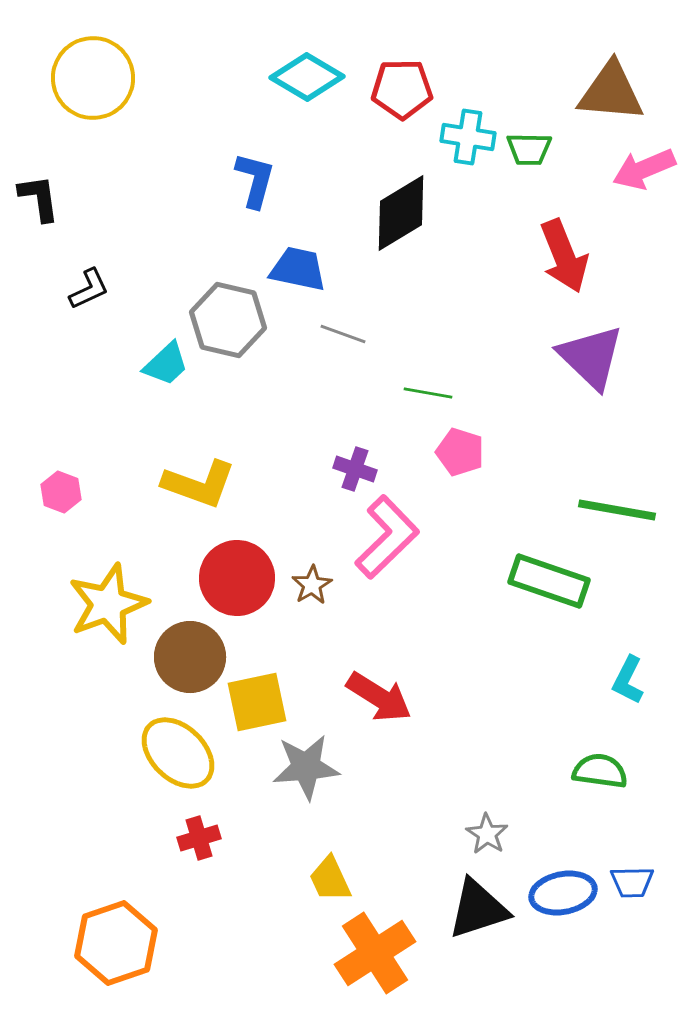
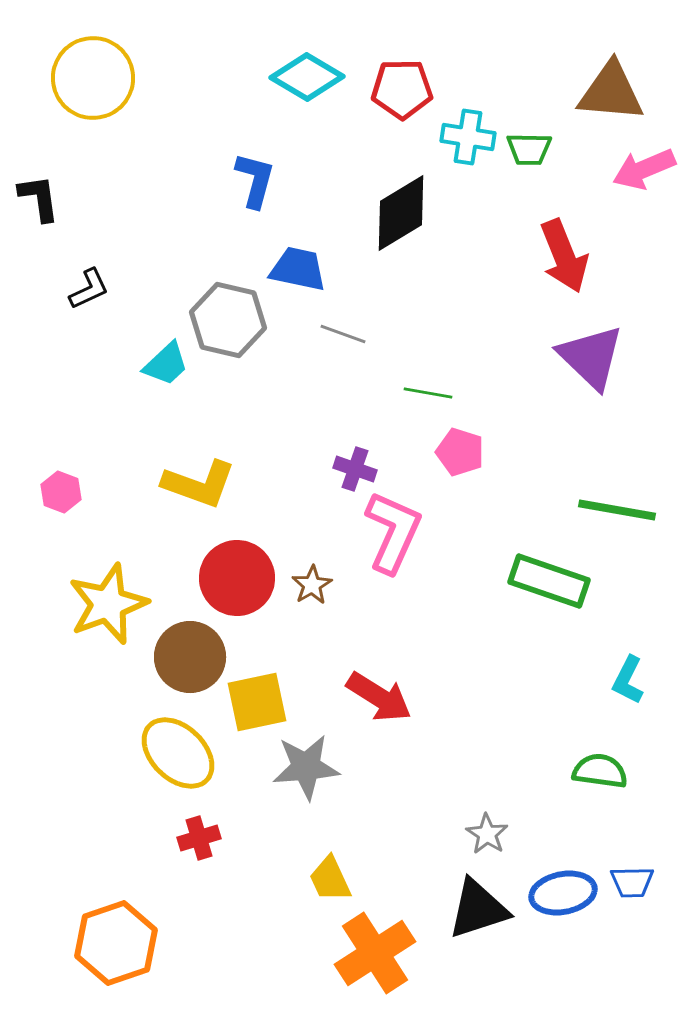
pink L-shape at (387, 537): moved 6 px right, 5 px up; rotated 22 degrees counterclockwise
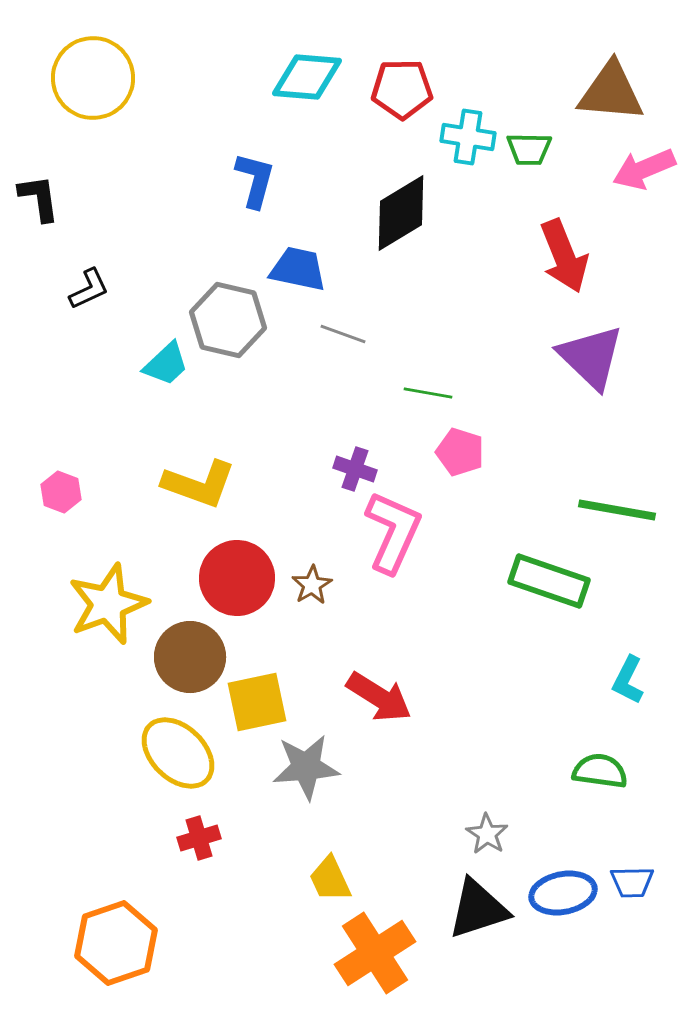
cyan diamond at (307, 77): rotated 26 degrees counterclockwise
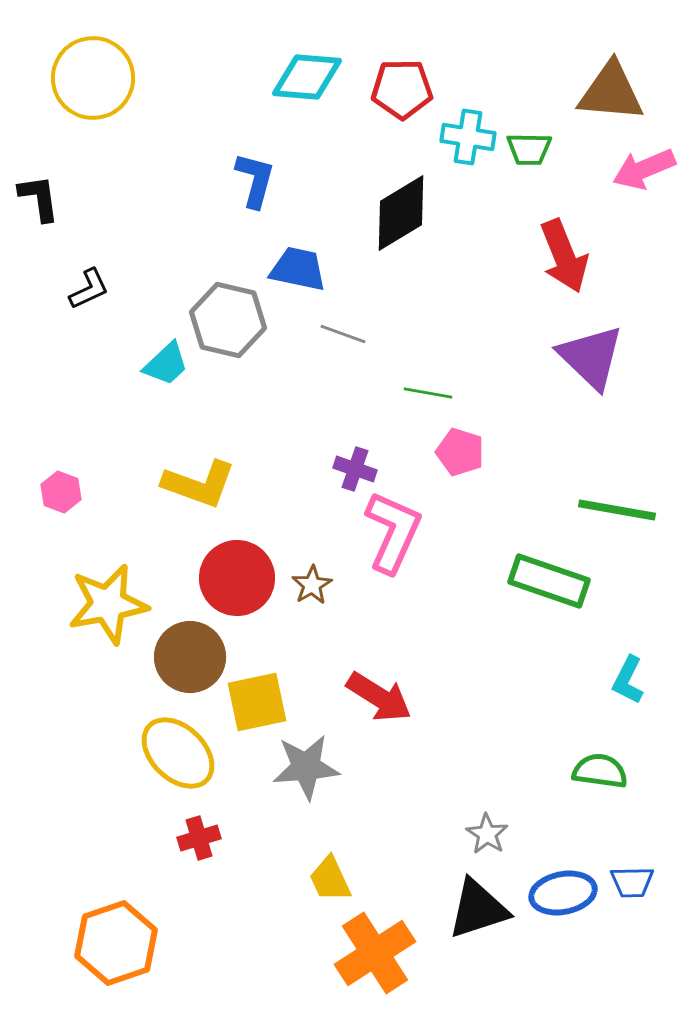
yellow star at (108, 604): rotated 10 degrees clockwise
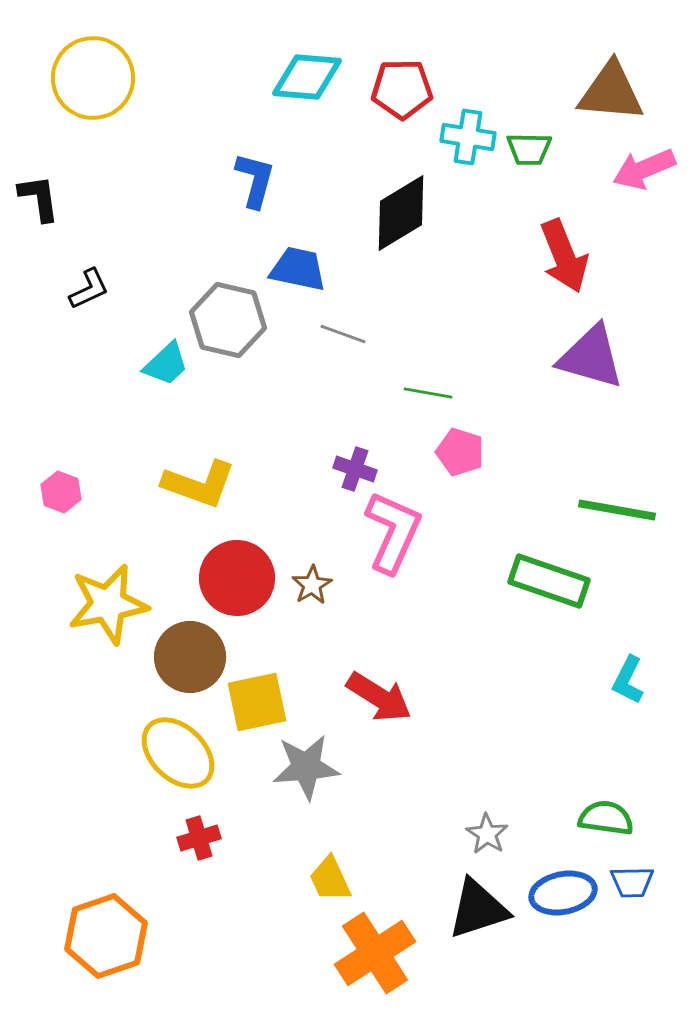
purple triangle at (591, 357): rotated 28 degrees counterclockwise
green semicircle at (600, 771): moved 6 px right, 47 px down
orange hexagon at (116, 943): moved 10 px left, 7 px up
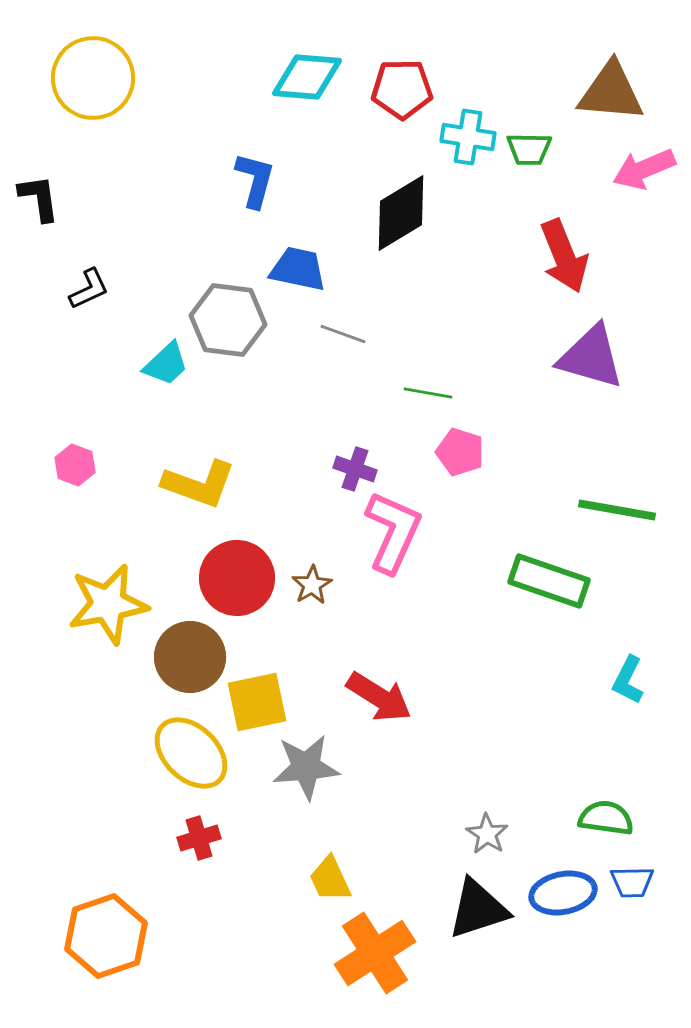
gray hexagon at (228, 320): rotated 6 degrees counterclockwise
pink hexagon at (61, 492): moved 14 px right, 27 px up
yellow ellipse at (178, 753): moved 13 px right
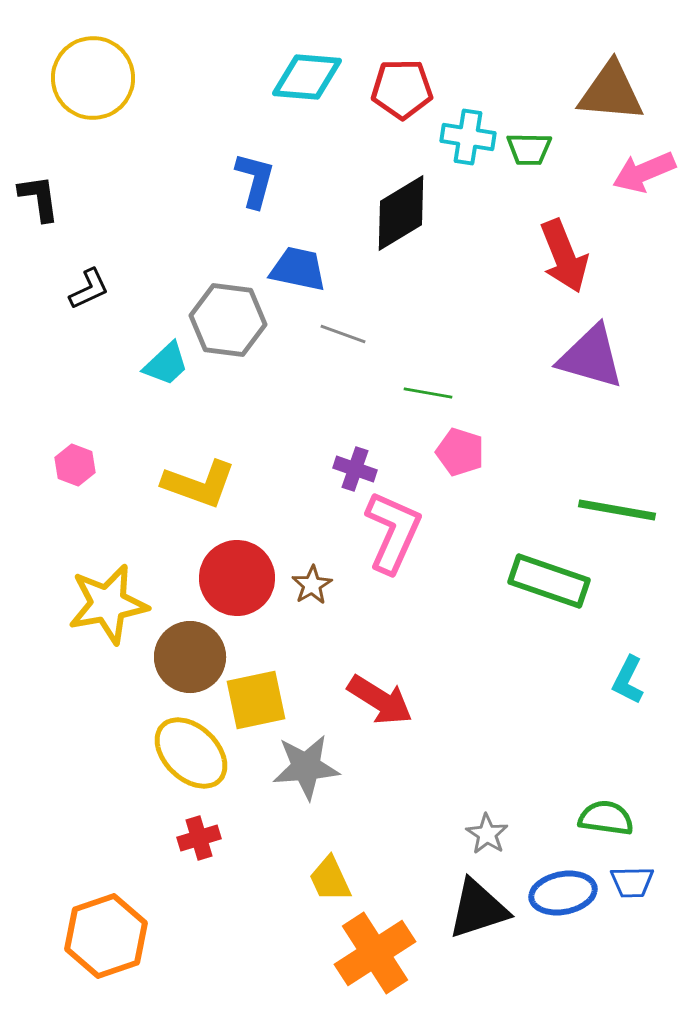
pink arrow at (644, 169): moved 3 px down
red arrow at (379, 697): moved 1 px right, 3 px down
yellow square at (257, 702): moved 1 px left, 2 px up
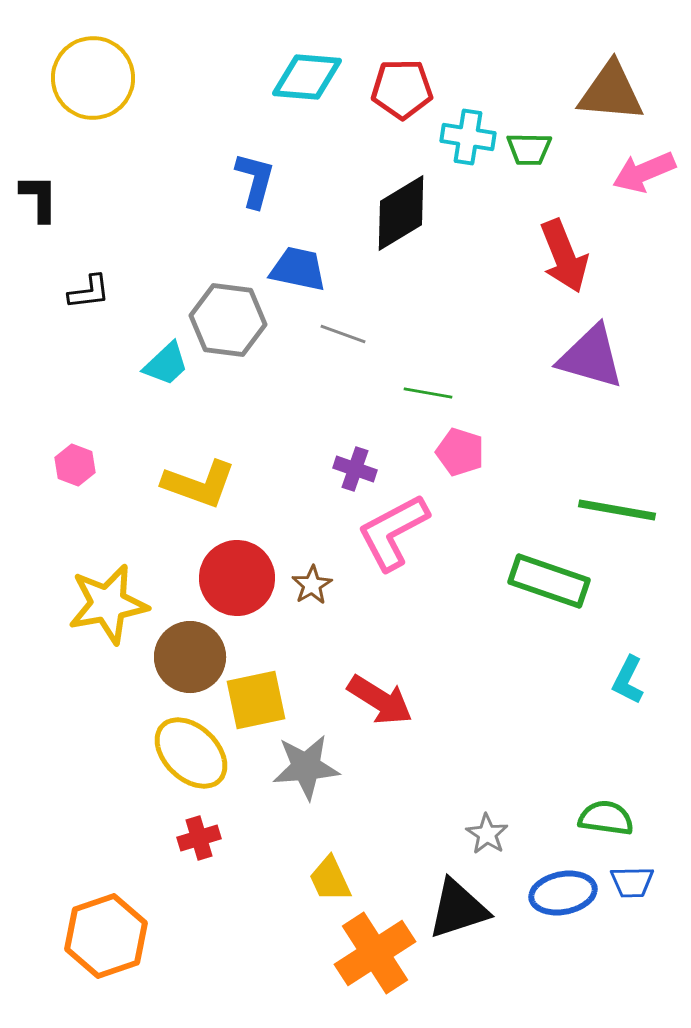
black L-shape at (39, 198): rotated 8 degrees clockwise
black L-shape at (89, 289): moved 3 px down; rotated 18 degrees clockwise
pink L-shape at (393, 532): rotated 142 degrees counterclockwise
black triangle at (478, 909): moved 20 px left
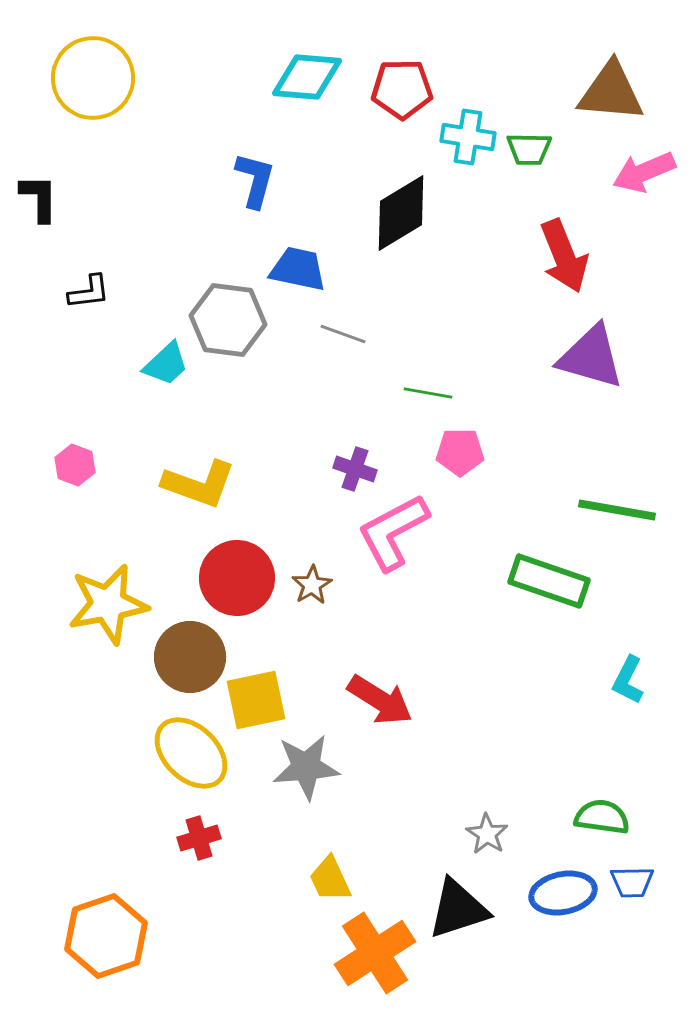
pink pentagon at (460, 452): rotated 18 degrees counterclockwise
green semicircle at (606, 818): moved 4 px left, 1 px up
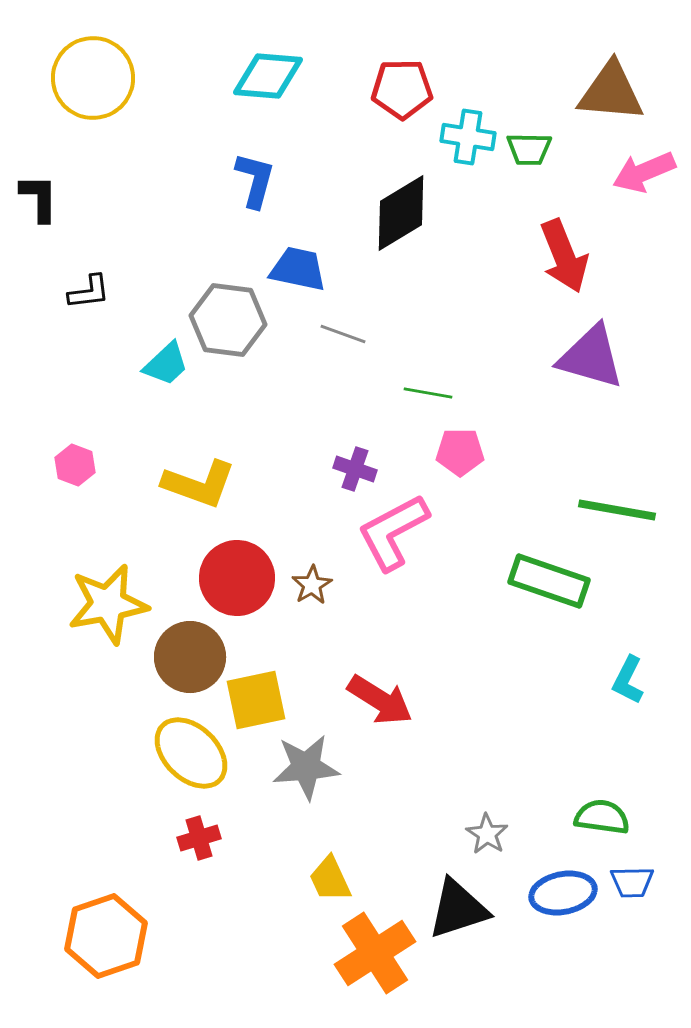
cyan diamond at (307, 77): moved 39 px left, 1 px up
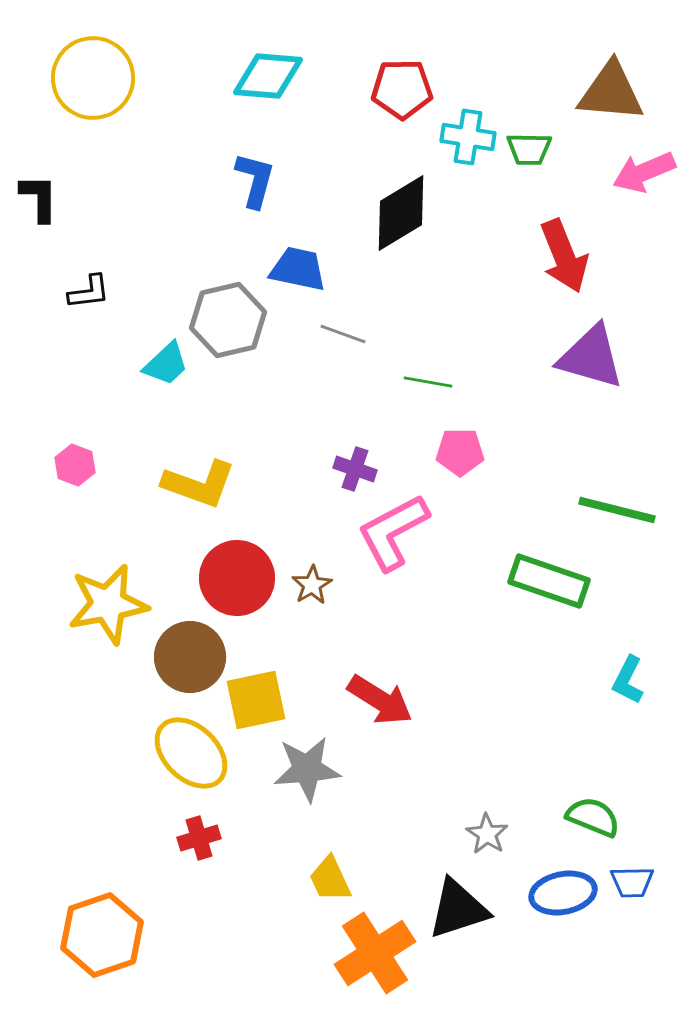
gray hexagon at (228, 320): rotated 20 degrees counterclockwise
green line at (428, 393): moved 11 px up
green line at (617, 510): rotated 4 degrees clockwise
gray star at (306, 767): moved 1 px right, 2 px down
green semicircle at (602, 817): moved 9 px left; rotated 14 degrees clockwise
orange hexagon at (106, 936): moved 4 px left, 1 px up
